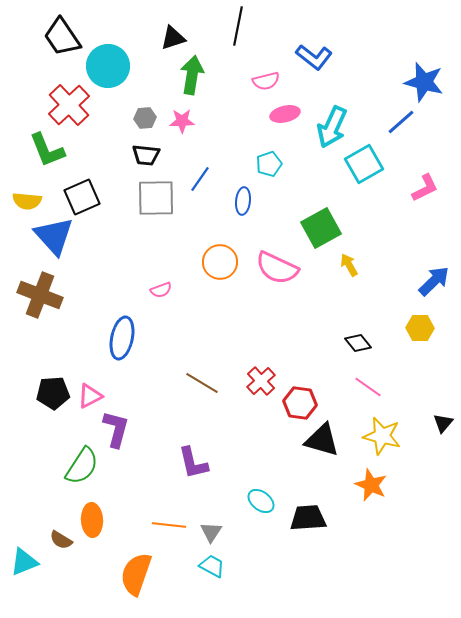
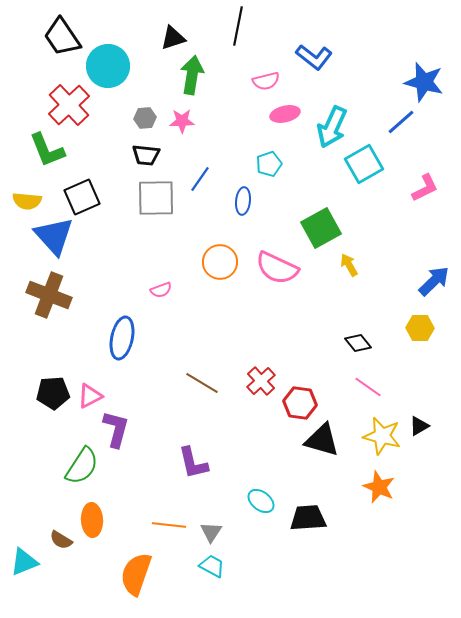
brown cross at (40, 295): moved 9 px right
black triangle at (443, 423): moved 24 px left, 3 px down; rotated 20 degrees clockwise
orange star at (371, 485): moved 8 px right, 2 px down
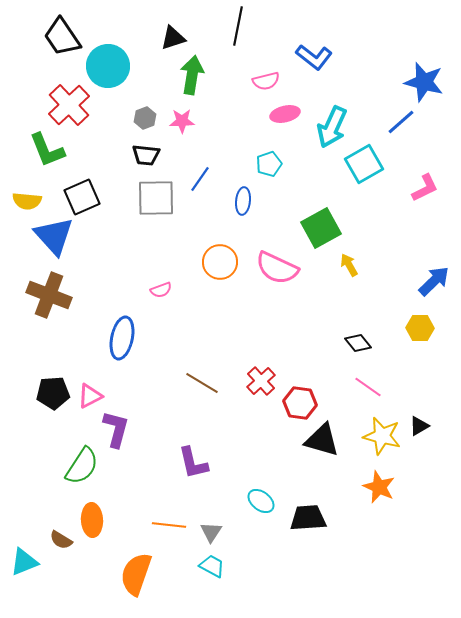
gray hexagon at (145, 118): rotated 15 degrees counterclockwise
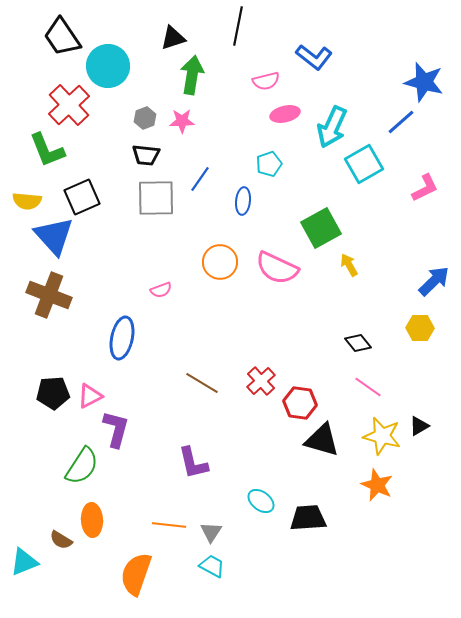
orange star at (379, 487): moved 2 px left, 2 px up
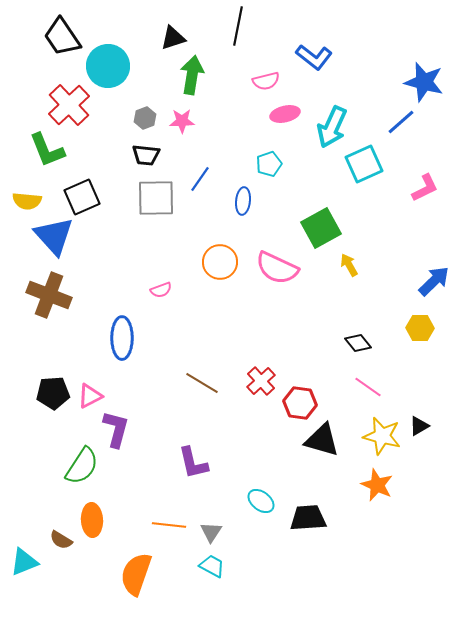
cyan square at (364, 164): rotated 6 degrees clockwise
blue ellipse at (122, 338): rotated 12 degrees counterclockwise
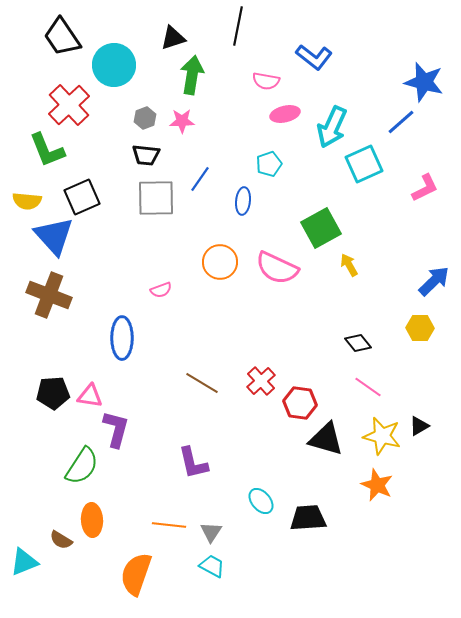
cyan circle at (108, 66): moved 6 px right, 1 px up
pink semicircle at (266, 81): rotated 24 degrees clockwise
pink triangle at (90, 396): rotated 36 degrees clockwise
black triangle at (322, 440): moved 4 px right, 1 px up
cyan ellipse at (261, 501): rotated 12 degrees clockwise
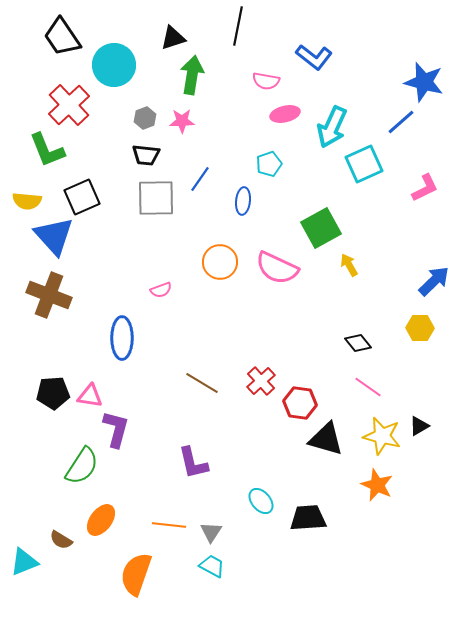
orange ellipse at (92, 520): moved 9 px right; rotated 40 degrees clockwise
